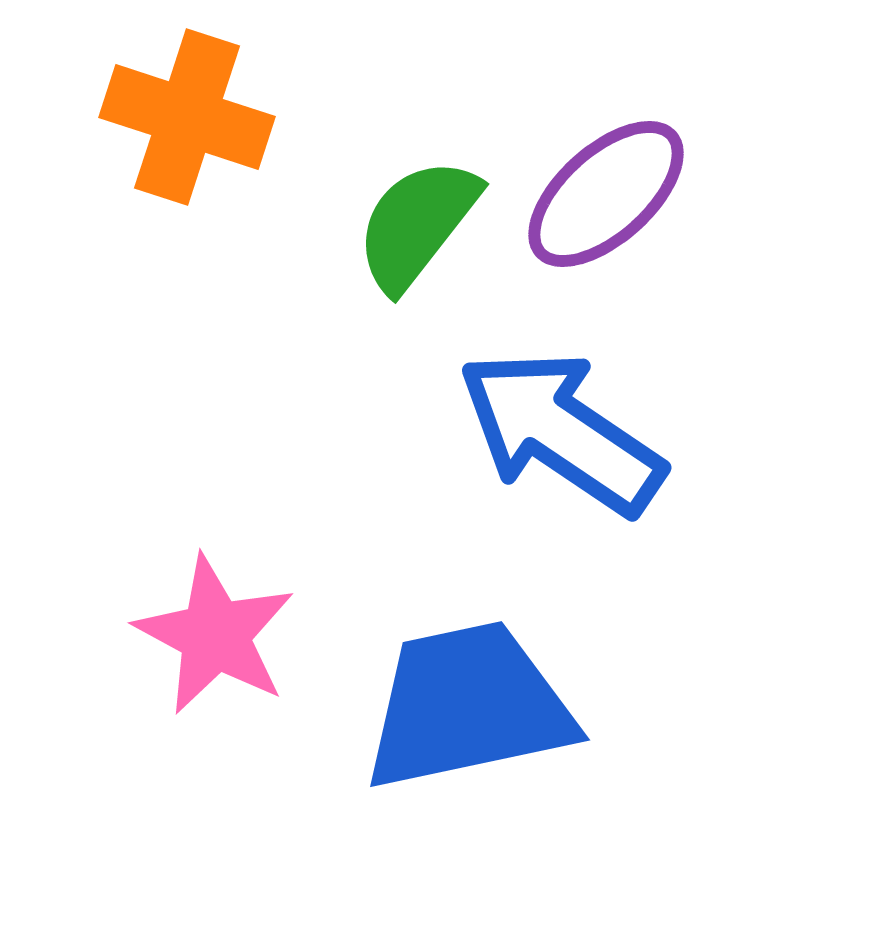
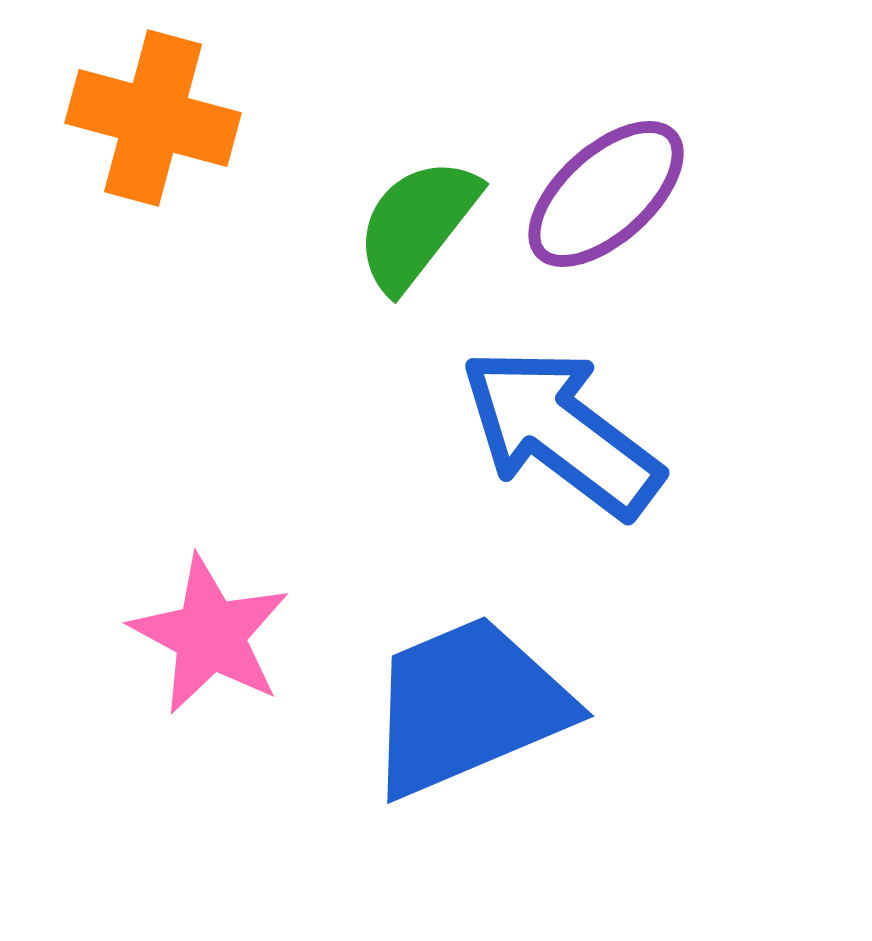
orange cross: moved 34 px left, 1 px down; rotated 3 degrees counterclockwise
blue arrow: rotated 3 degrees clockwise
pink star: moved 5 px left
blue trapezoid: rotated 11 degrees counterclockwise
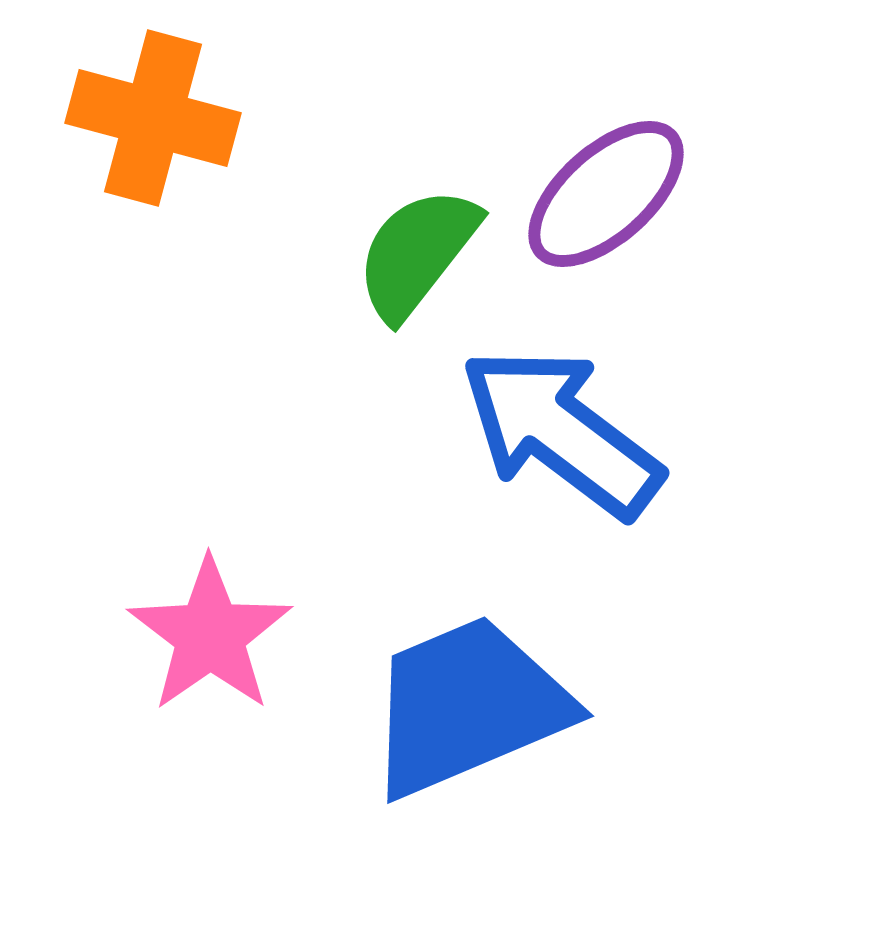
green semicircle: moved 29 px down
pink star: rotated 9 degrees clockwise
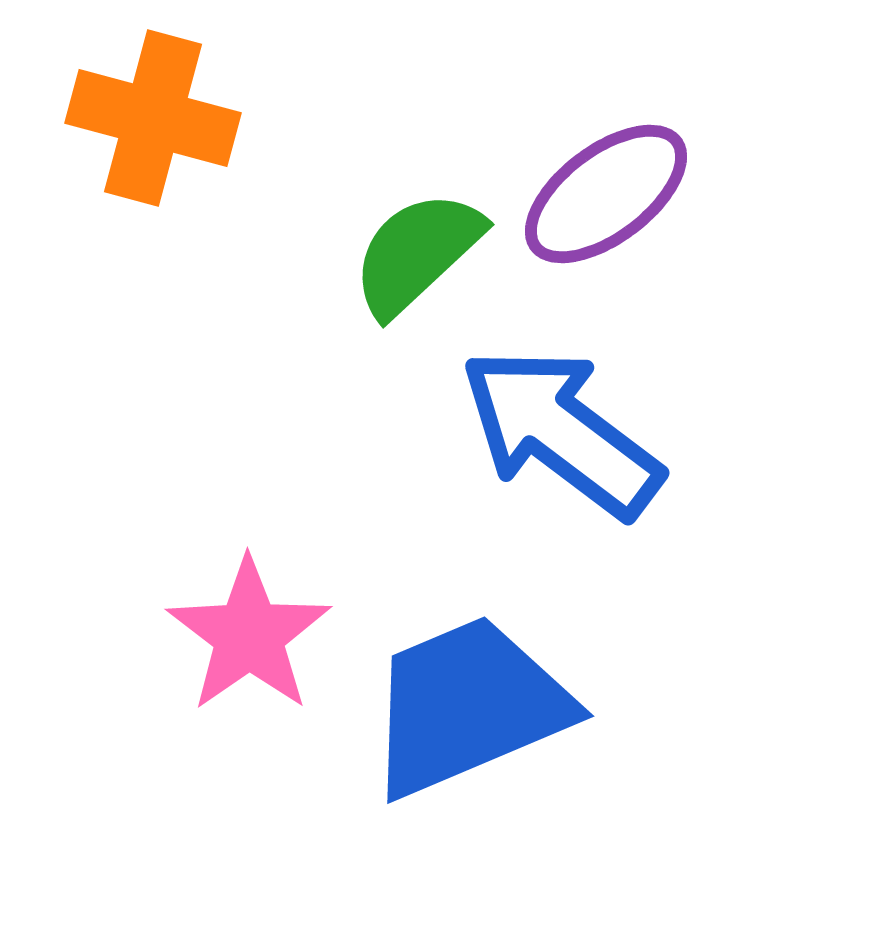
purple ellipse: rotated 5 degrees clockwise
green semicircle: rotated 9 degrees clockwise
pink star: moved 39 px right
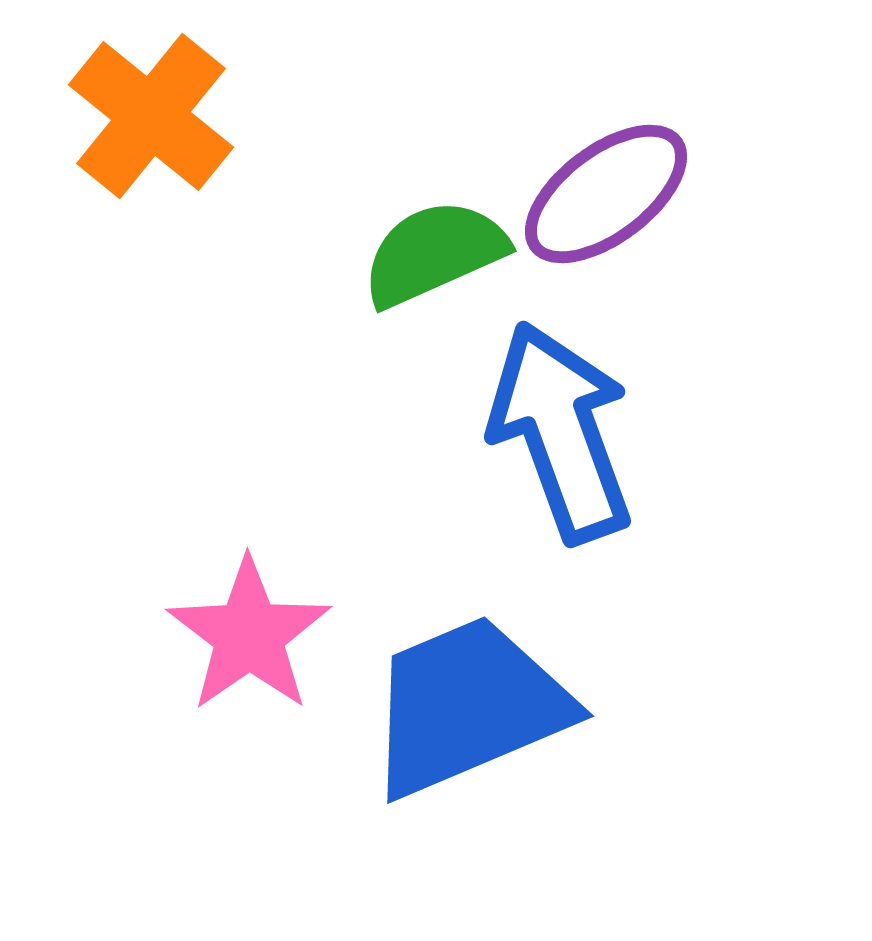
orange cross: moved 2 px left, 2 px up; rotated 24 degrees clockwise
green semicircle: moved 17 px right; rotated 19 degrees clockwise
blue arrow: rotated 33 degrees clockwise
